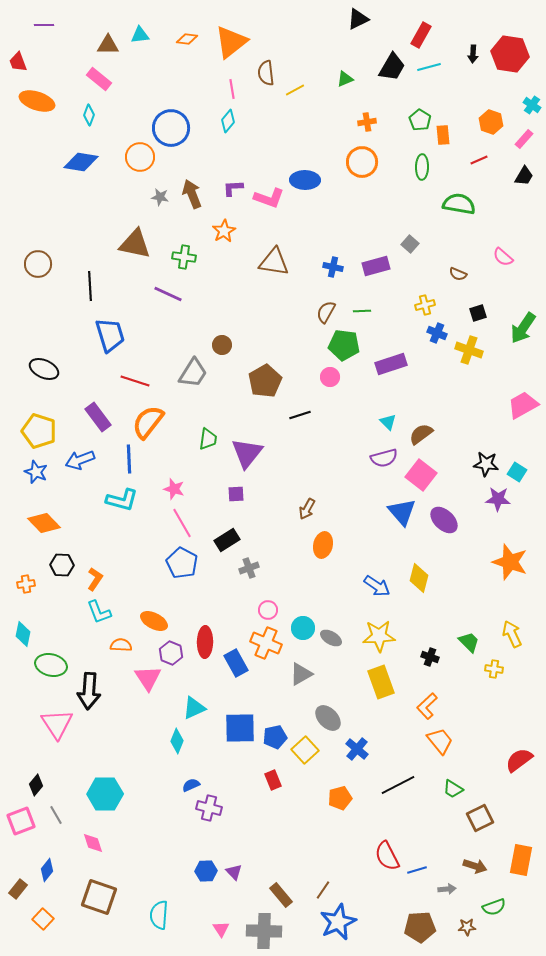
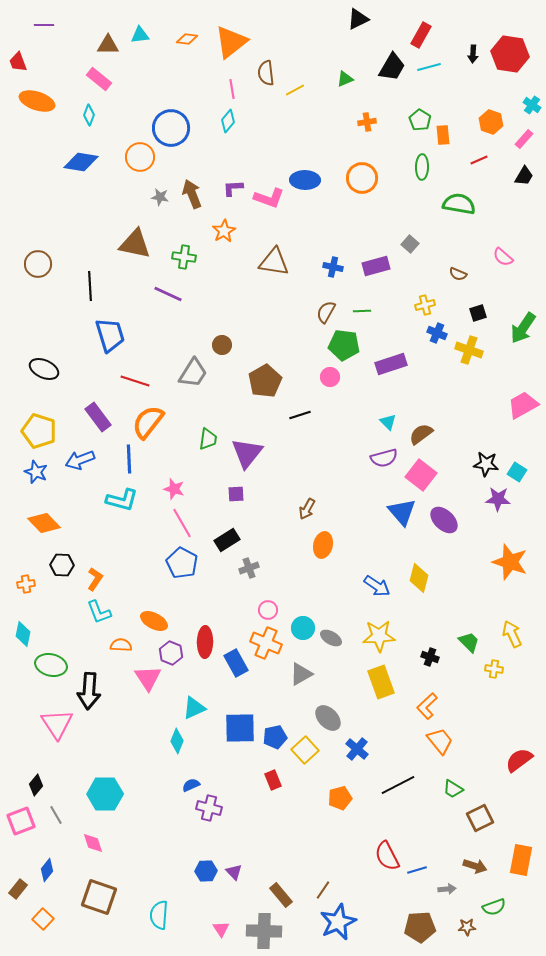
orange circle at (362, 162): moved 16 px down
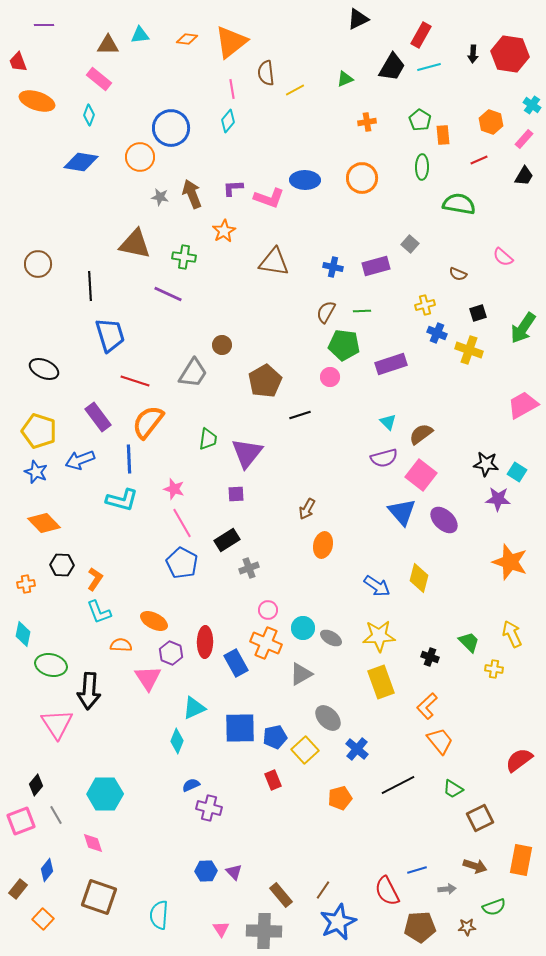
red semicircle at (387, 856): moved 35 px down
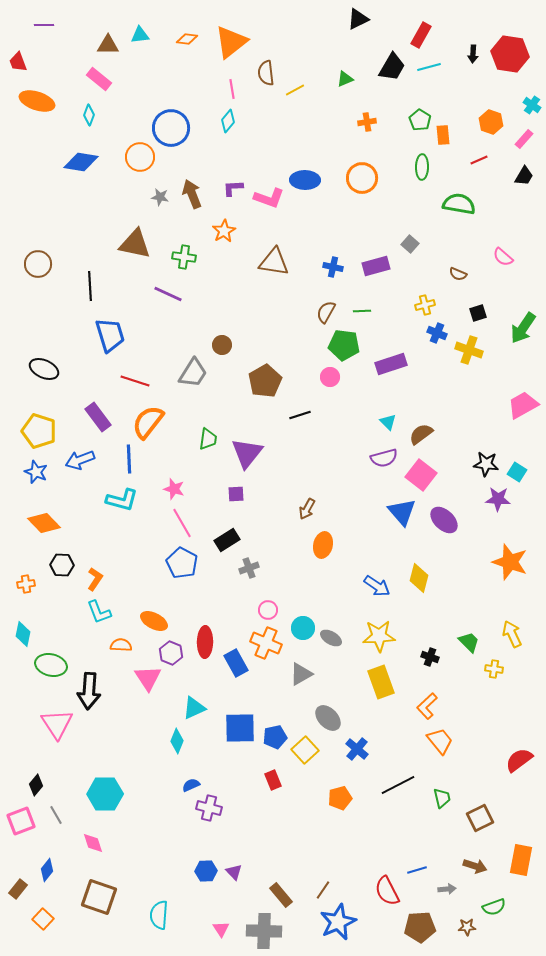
green trapezoid at (453, 789): moved 11 px left, 9 px down; rotated 135 degrees counterclockwise
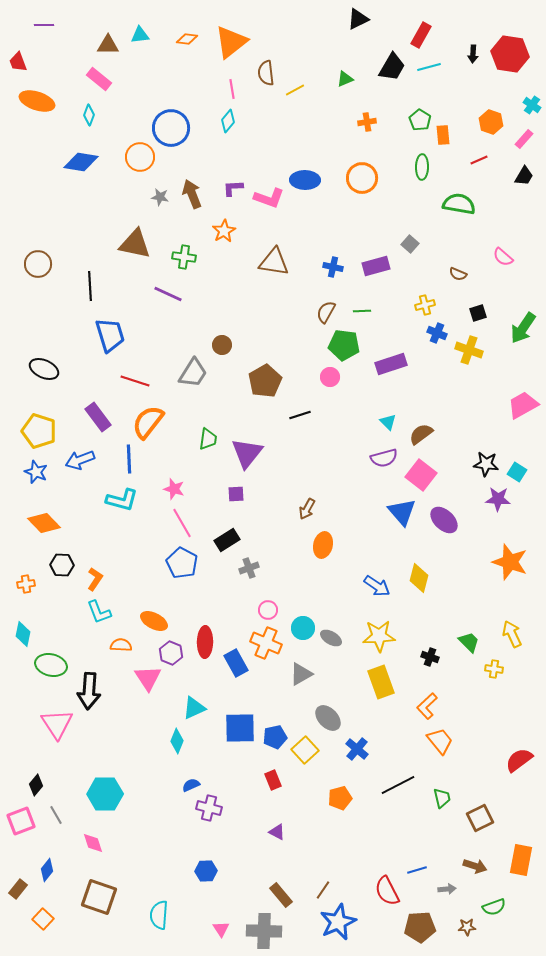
purple triangle at (234, 872): moved 43 px right, 40 px up; rotated 18 degrees counterclockwise
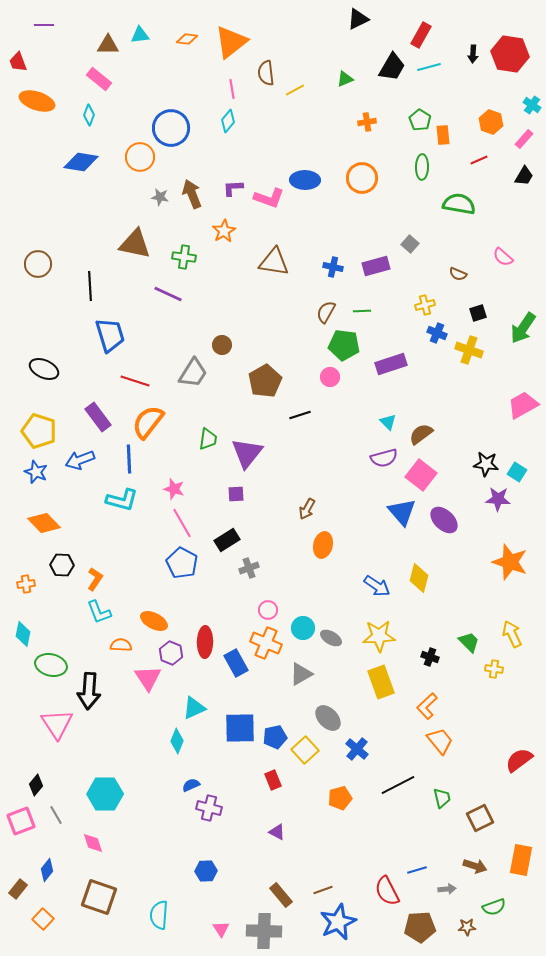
brown line at (323, 890): rotated 36 degrees clockwise
